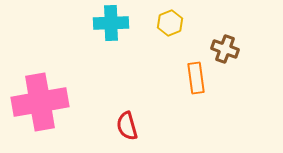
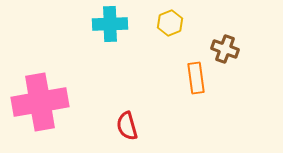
cyan cross: moved 1 px left, 1 px down
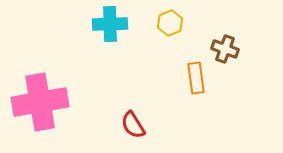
red semicircle: moved 6 px right, 1 px up; rotated 16 degrees counterclockwise
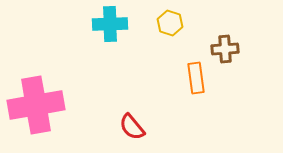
yellow hexagon: rotated 20 degrees counterclockwise
brown cross: rotated 24 degrees counterclockwise
pink cross: moved 4 px left, 3 px down
red semicircle: moved 1 px left, 2 px down; rotated 8 degrees counterclockwise
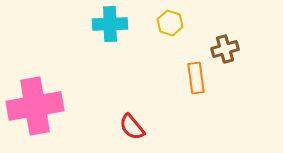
brown cross: rotated 12 degrees counterclockwise
pink cross: moved 1 px left, 1 px down
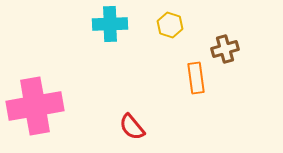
yellow hexagon: moved 2 px down
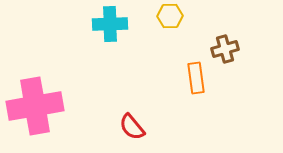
yellow hexagon: moved 9 px up; rotated 20 degrees counterclockwise
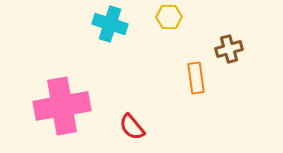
yellow hexagon: moved 1 px left, 1 px down
cyan cross: rotated 20 degrees clockwise
brown cross: moved 4 px right
pink cross: moved 27 px right
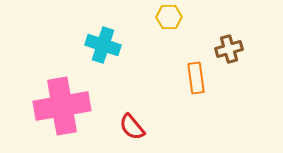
cyan cross: moved 7 px left, 21 px down
